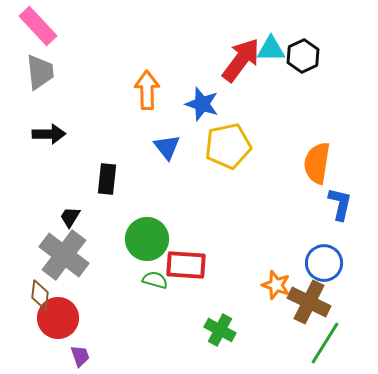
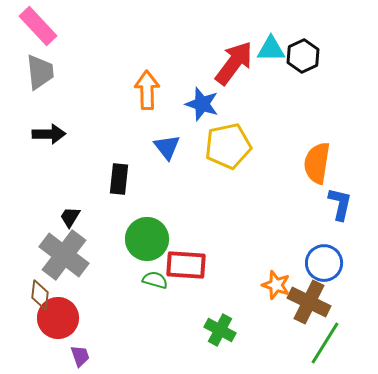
red arrow: moved 7 px left, 3 px down
black rectangle: moved 12 px right
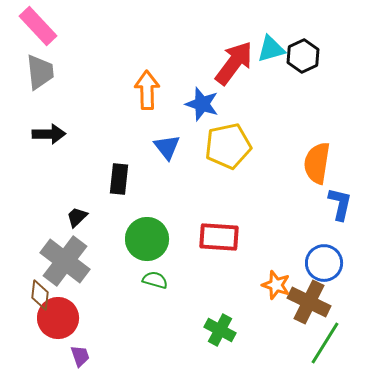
cyan triangle: rotated 16 degrees counterclockwise
black trapezoid: moved 7 px right; rotated 15 degrees clockwise
gray cross: moved 1 px right, 6 px down
red rectangle: moved 33 px right, 28 px up
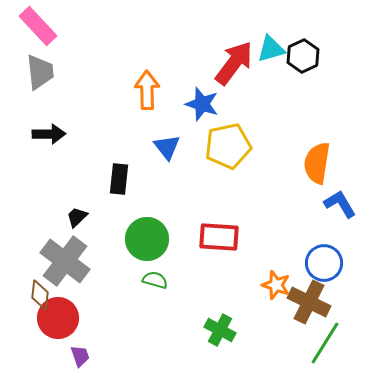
blue L-shape: rotated 44 degrees counterclockwise
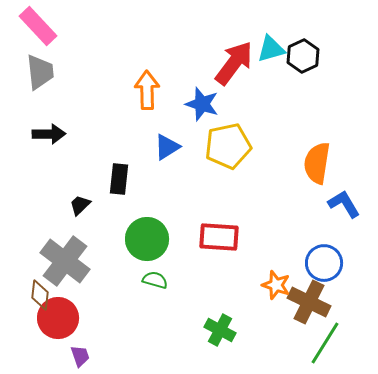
blue triangle: rotated 36 degrees clockwise
blue L-shape: moved 4 px right
black trapezoid: moved 3 px right, 12 px up
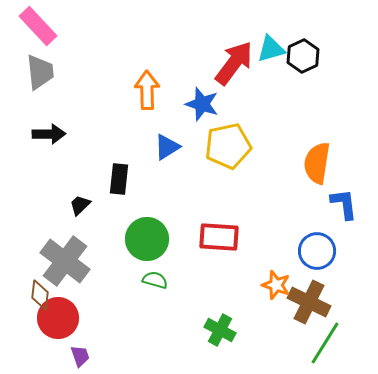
blue L-shape: rotated 24 degrees clockwise
blue circle: moved 7 px left, 12 px up
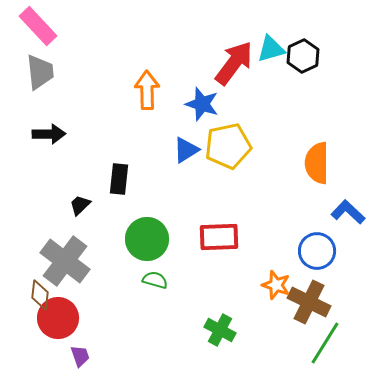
blue triangle: moved 19 px right, 3 px down
orange semicircle: rotated 9 degrees counterclockwise
blue L-shape: moved 4 px right, 8 px down; rotated 40 degrees counterclockwise
red rectangle: rotated 6 degrees counterclockwise
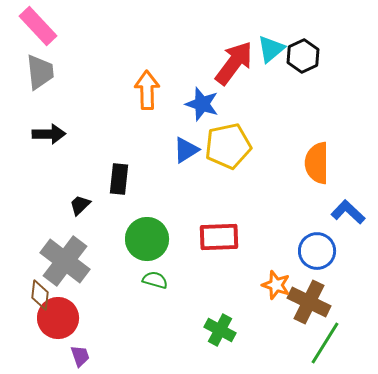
cyan triangle: rotated 24 degrees counterclockwise
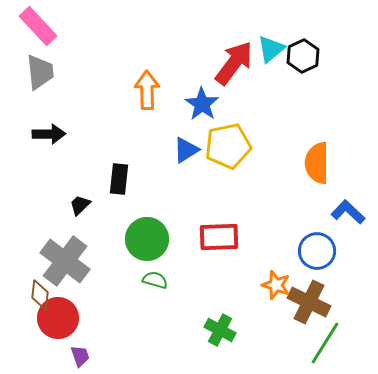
blue star: rotated 16 degrees clockwise
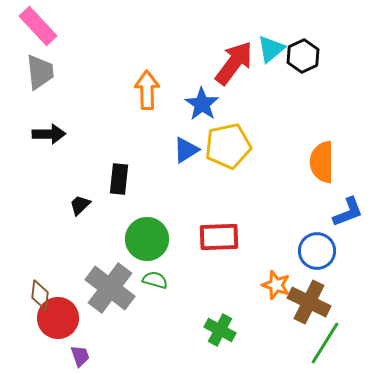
orange semicircle: moved 5 px right, 1 px up
blue L-shape: rotated 116 degrees clockwise
gray cross: moved 45 px right, 27 px down
